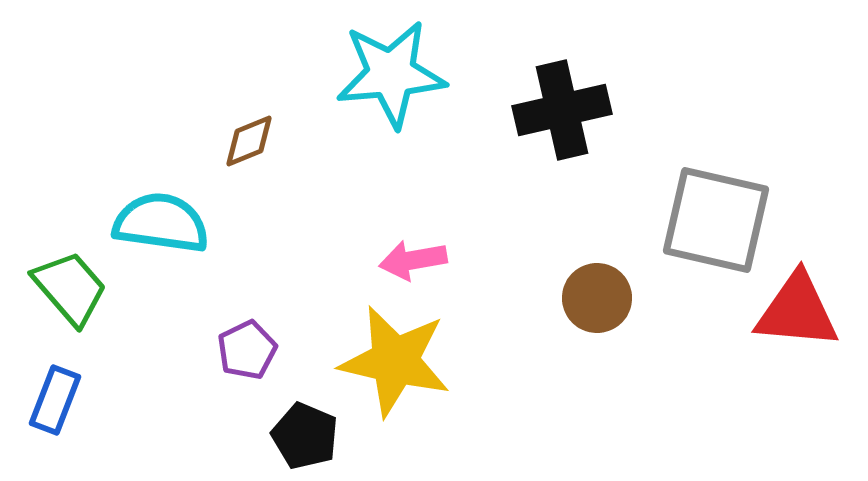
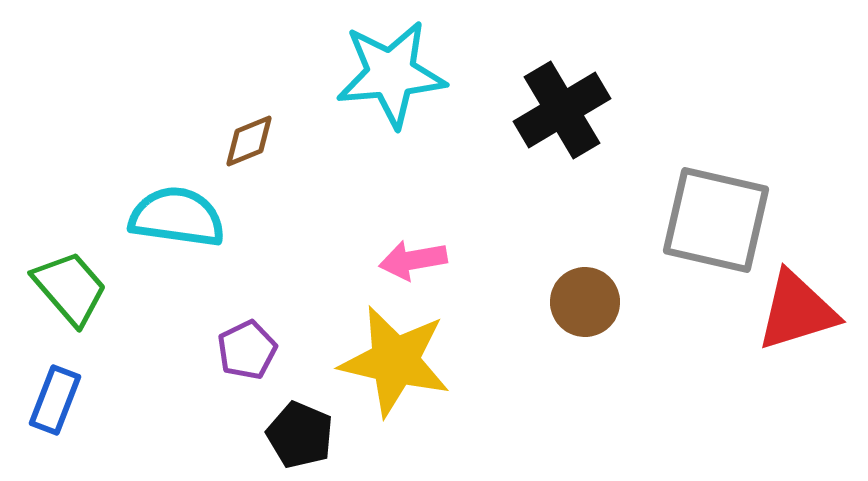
black cross: rotated 18 degrees counterclockwise
cyan semicircle: moved 16 px right, 6 px up
brown circle: moved 12 px left, 4 px down
red triangle: rotated 22 degrees counterclockwise
black pentagon: moved 5 px left, 1 px up
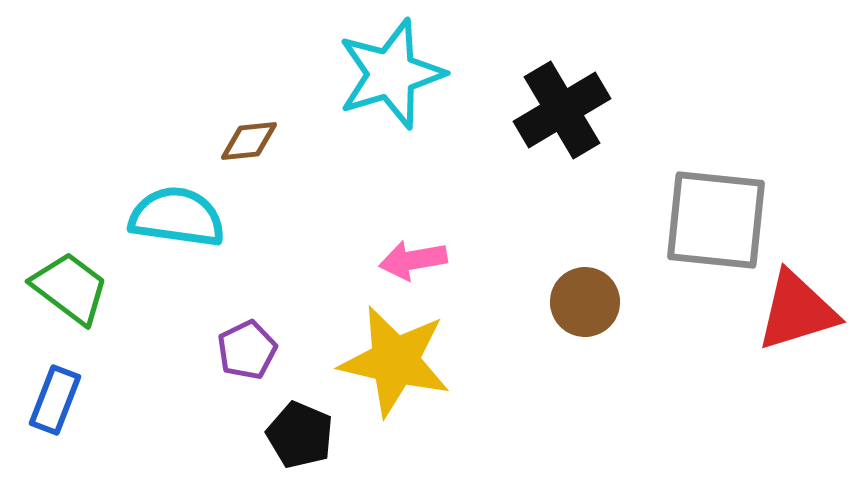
cyan star: rotated 12 degrees counterclockwise
brown diamond: rotated 16 degrees clockwise
gray square: rotated 7 degrees counterclockwise
green trapezoid: rotated 12 degrees counterclockwise
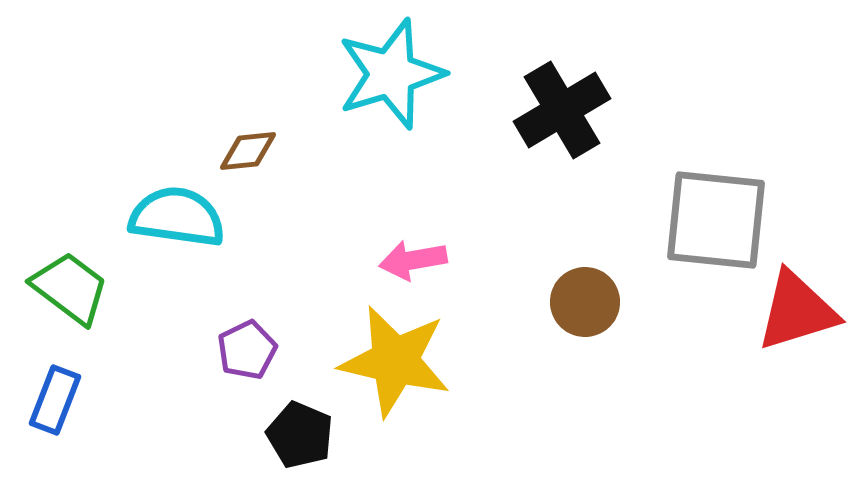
brown diamond: moved 1 px left, 10 px down
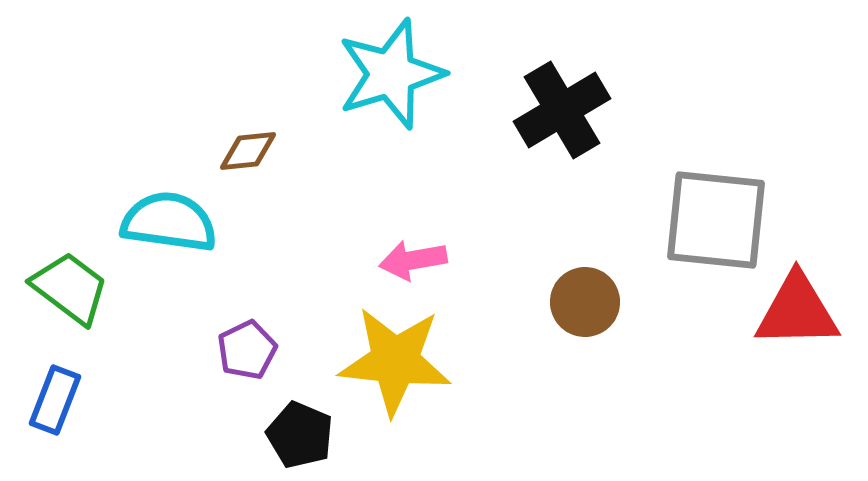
cyan semicircle: moved 8 px left, 5 px down
red triangle: rotated 16 degrees clockwise
yellow star: rotated 7 degrees counterclockwise
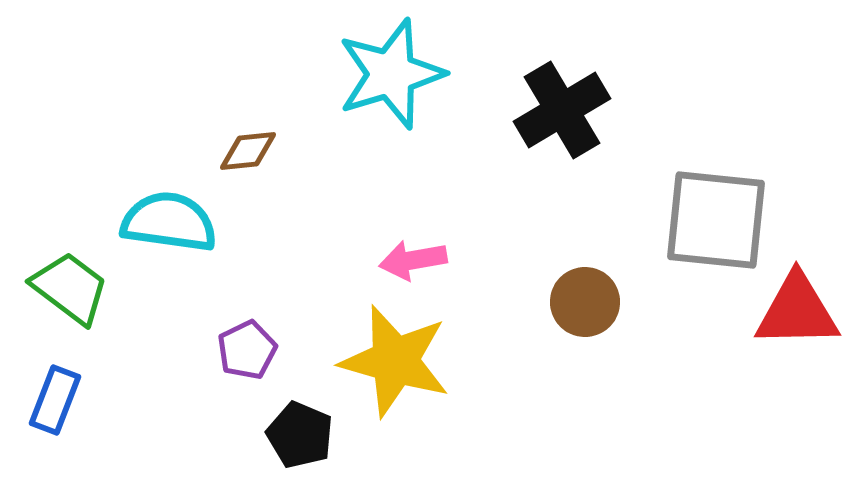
yellow star: rotated 10 degrees clockwise
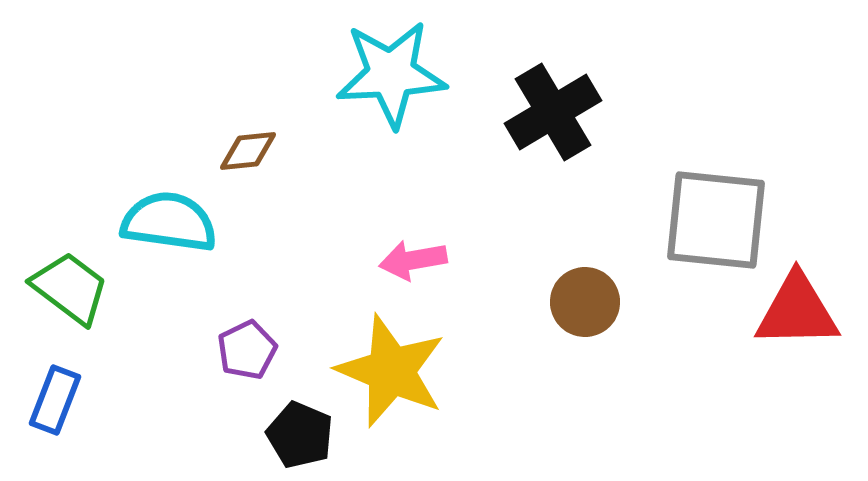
cyan star: rotated 14 degrees clockwise
black cross: moved 9 px left, 2 px down
yellow star: moved 4 px left, 10 px down; rotated 7 degrees clockwise
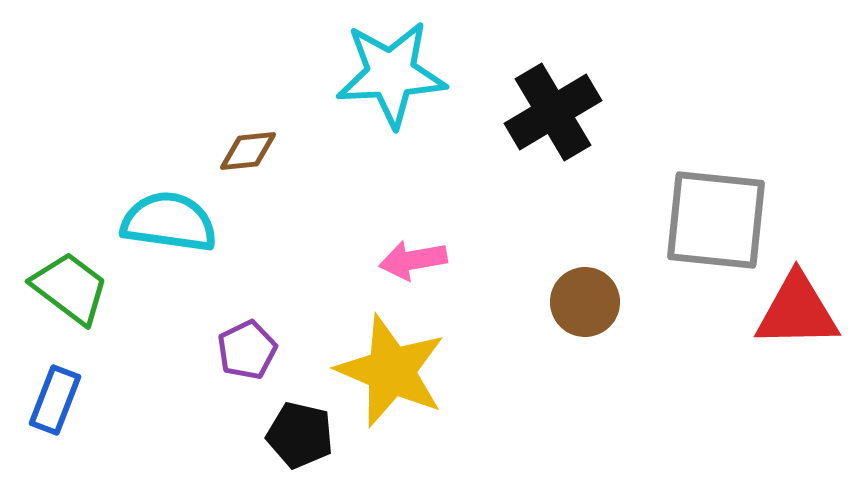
black pentagon: rotated 10 degrees counterclockwise
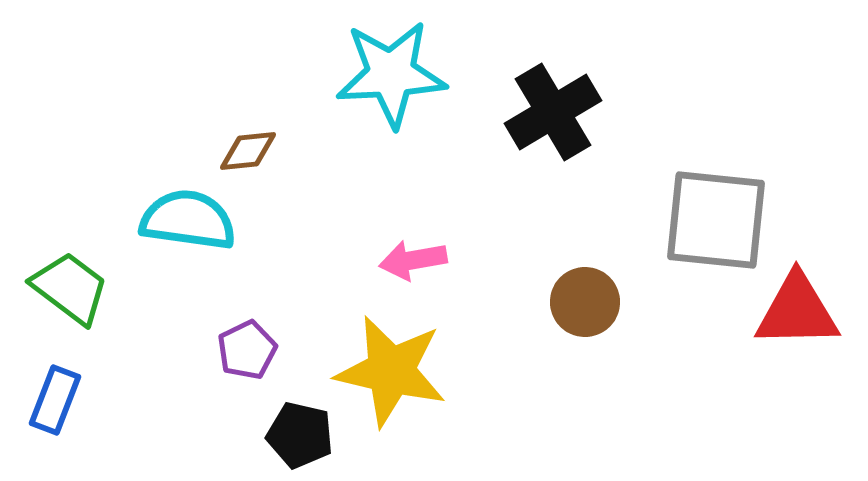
cyan semicircle: moved 19 px right, 2 px up
yellow star: rotated 10 degrees counterclockwise
